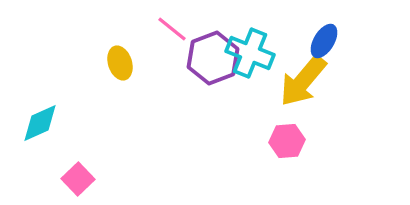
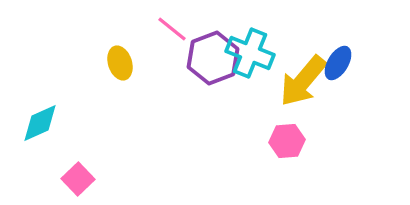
blue ellipse: moved 14 px right, 22 px down
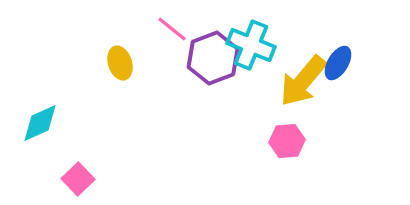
cyan cross: moved 1 px right, 8 px up
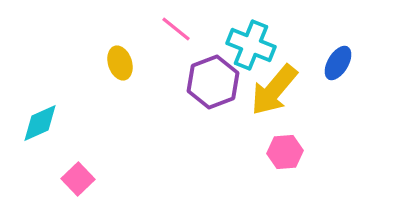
pink line: moved 4 px right
purple hexagon: moved 24 px down
yellow arrow: moved 29 px left, 9 px down
pink hexagon: moved 2 px left, 11 px down
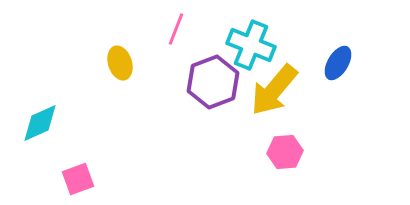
pink line: rotated 72 degrees clockwise
pink square: rotated 24 degrees clockwise
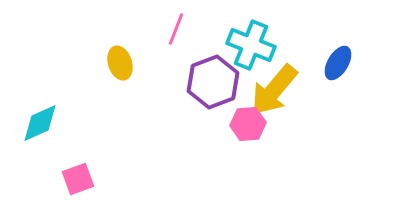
pink hexagon: moved 37 px left, 28 px up
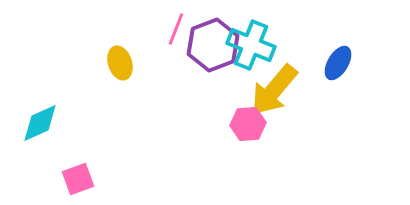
purple hexagon: moved 37 px up
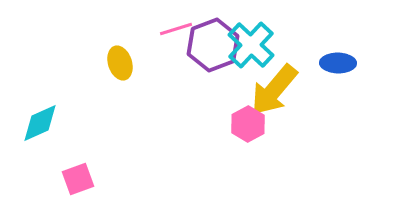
pink line: rotated 52 degrees clockwise
cyan cross: rotated 21 degrees clockwise
blue ellipse: rotated 60 degrees clockwise
pink hexagon: rotated 24 degrees counterclockwise
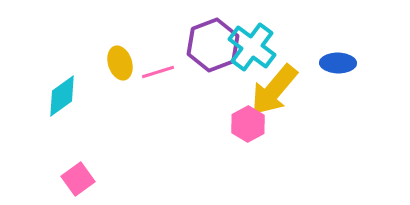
pink line: moved 18 px left, 43 px down
cyan cross: moved 1 px right, 2 px down; rotated 6 degrees counterclockwise
cyan diamond: moved 22 px right, 27 px up; rotated 12 degrees counterclockwise
pink square: rotated 16 degrees counterclockwise
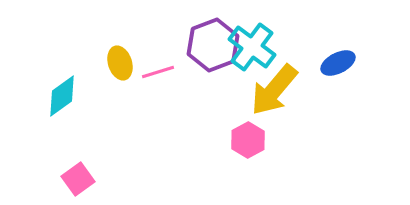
blue ellipse: rotated 28 degrees counterclockwise
pink hexagon: moved 16 px down
